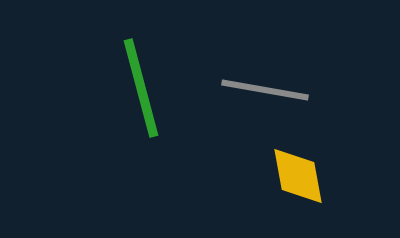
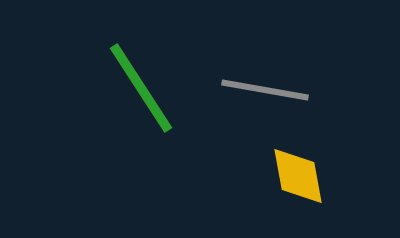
green line: rotated 18 degrees counterclockwise
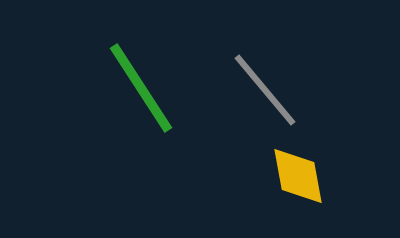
gray line: rotated 40 degrees clockwise
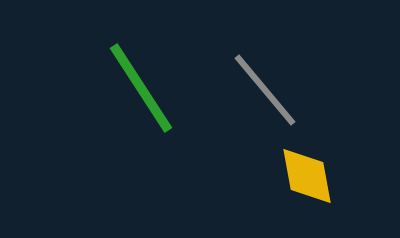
yellow diamond: moved 9 px right
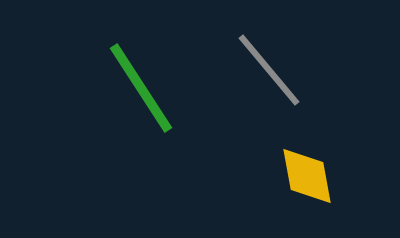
gray line: moved 4 px right, 20 px up
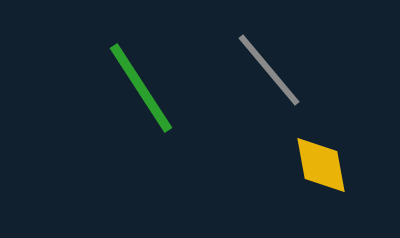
yellow diamond: moved 14 px right, 11 px up
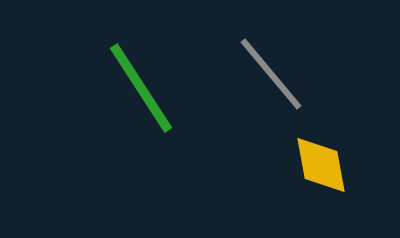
gray line: moved 2 px right, 4 px down
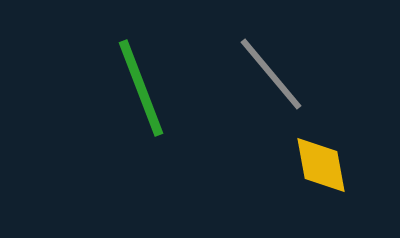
green line: rotated 12 degrees clockwise
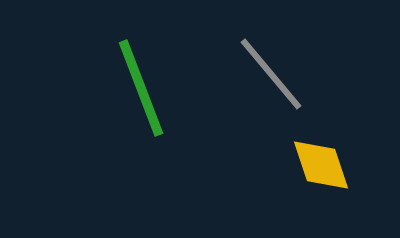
yellow diamond: rotated 8 degrees counterclockwise
